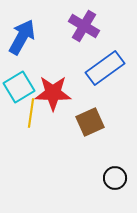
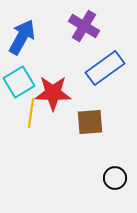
cyan square: moved 5 px up
brown square: rotated 20 degrees clockwise
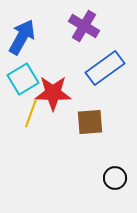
cyan square: moved 4 px right, 3 px up
yellow line: rotated 12 degrees clockwise
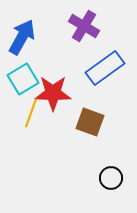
brown square: rotated 24 degrees clockwise
black circle: moved 4 px left
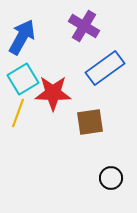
yellow line: moved 13 px left
brown square: rotated 28 degrees counterclockwise
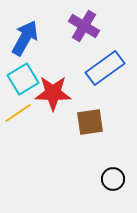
blue arrow: moved 3 px right, 1 px down
yellow line: rotated 36 degrees clockwise
black circle: moved 2 px right, 1 px down
